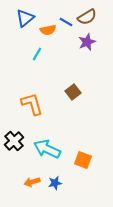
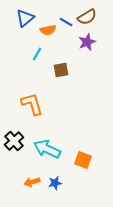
brown square: moved 12 px left, 22 px up; rotated 28 degrees clockwise
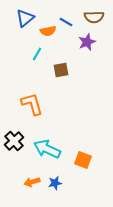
brown semicircle: moved 7 px right; rotated 30 degrees clockwise
orange semicircle: moved 1 px down
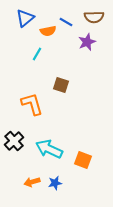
brown square: moved 15 px down; rotated 28 degrees clockwise
cyan arrow: moved 2 px right
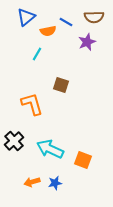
blue triangle: moved 1 px right, 1 px up
cyan arrow: moved 1 px right
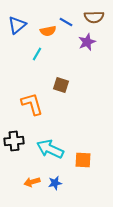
blue triangle: moved 9 px left, 8 px down
black cross: rotated 36 degrees clockwise
orange square: rotated 18 degrees counterclockwise
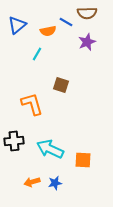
brown semicircle: moved 7 px left, 4 px up
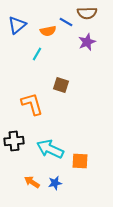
orange square: moved 3 px left, 1 px down
orange arrow: rotated 49 degrees clockwise
